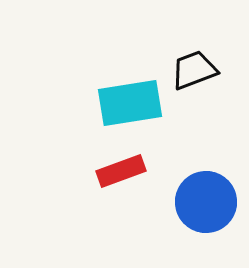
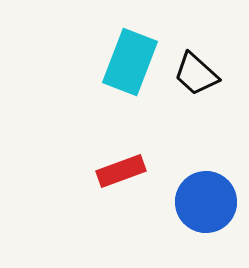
black trapezoid: moved 2 px right, 4 px down; rotated 117 degrees counterclockwise
cyan rectangle: moved 41 px up; rotated 60 degrees counterclockwise
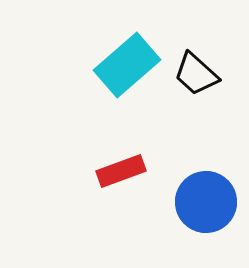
cyan rectangle: moved 3 px left, 3 px down; rotated 28 degrees clockwise
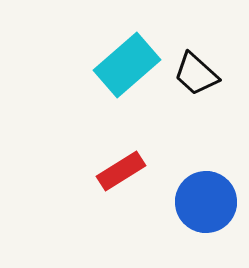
red rectangle: rotated 12 degrees counterclockwise
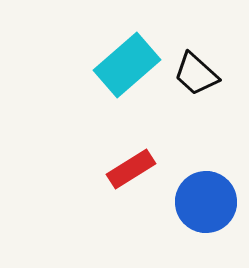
red rectangle: moved 10 px right, 2 px up
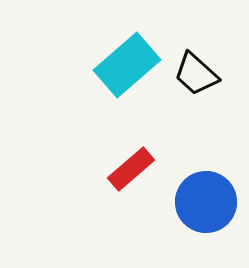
red rectangle: rotated 9 degrees counterclockwise
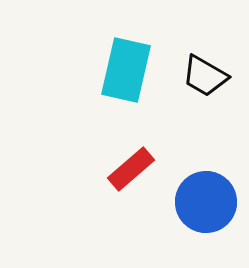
cyan rectangle: moved 1 px left, 5 px down; rotated 36 degrees counterclockwise
black trapezoid: moved 9 px right, 2 px down; rotated 12 degrees counterclockwise
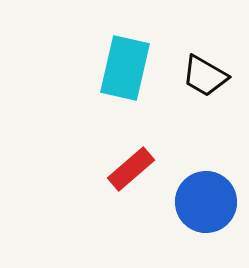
cyan rectangle: moved 1 px left, 2 px up
